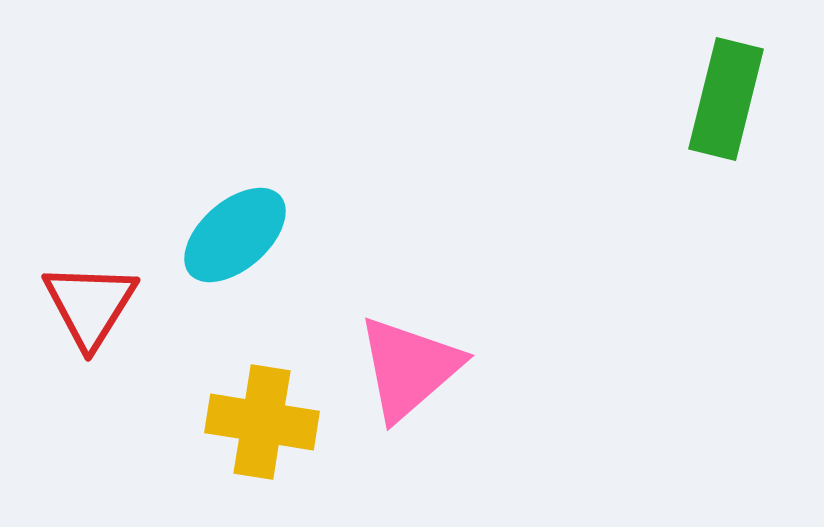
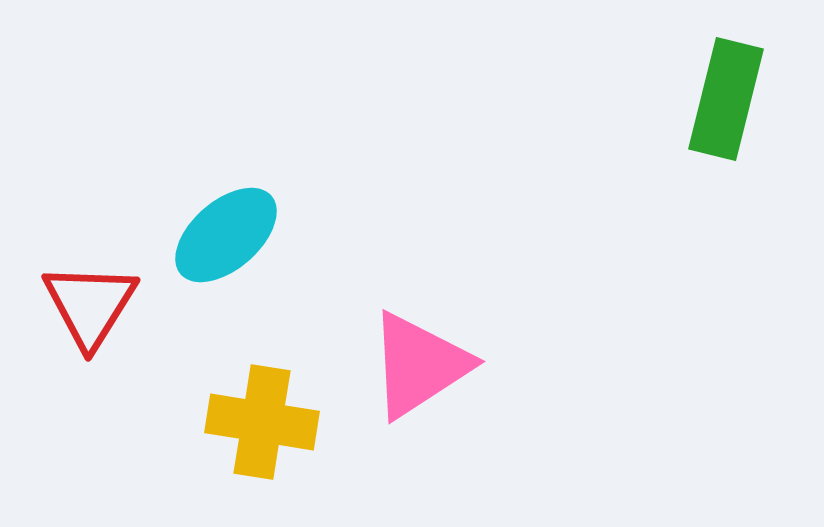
cyan ellipse: moved 9 px left
pink triangle: moved 10 px right, 3 px up; rotated 8 degrees clockwise
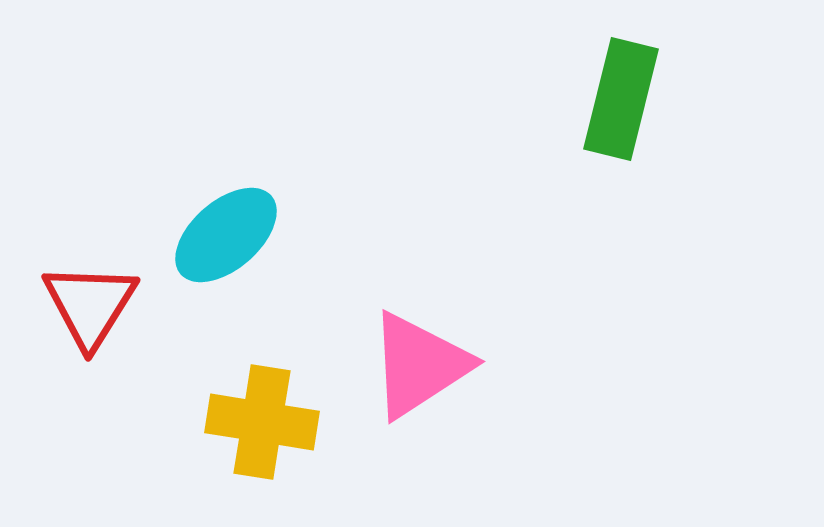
green rectangle: moved 105 px left
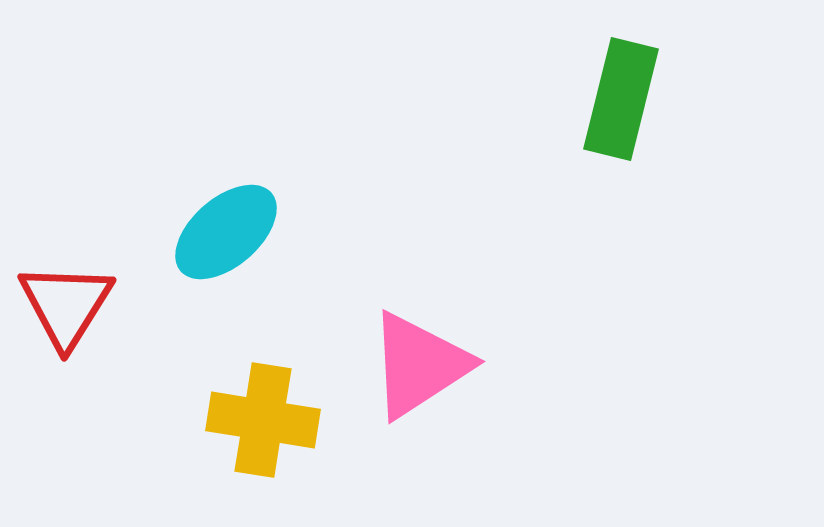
cyan ellipse: moved 3 px up
red triangle: moved 24 px left
yellow cross: moved 1 px right, 2 px up
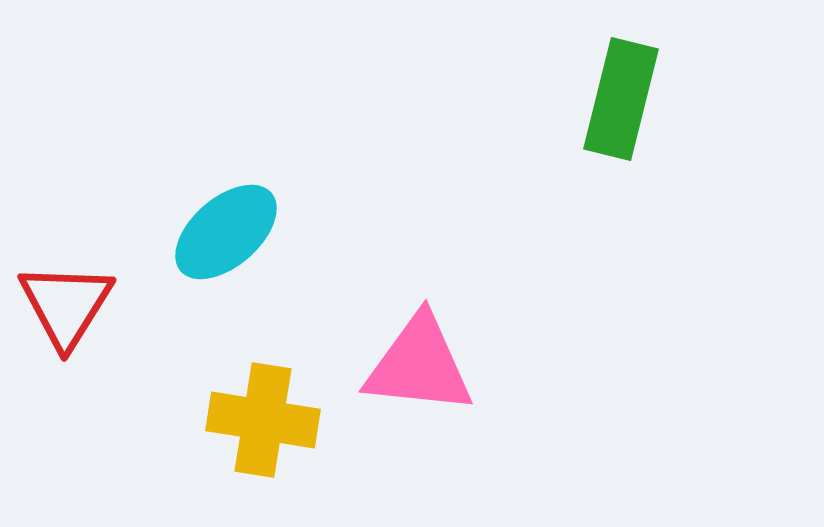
pink triangle: rotated 39 degrees clockwise
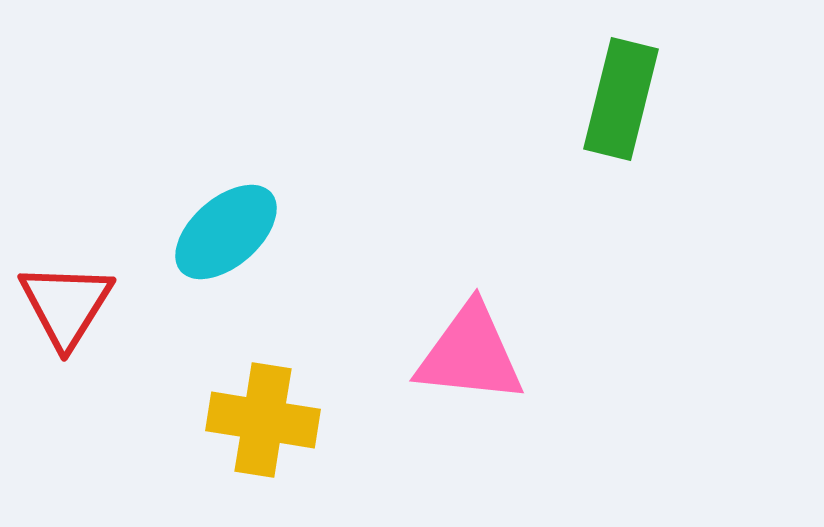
pink triangle: moved 51 px right, 11 px up
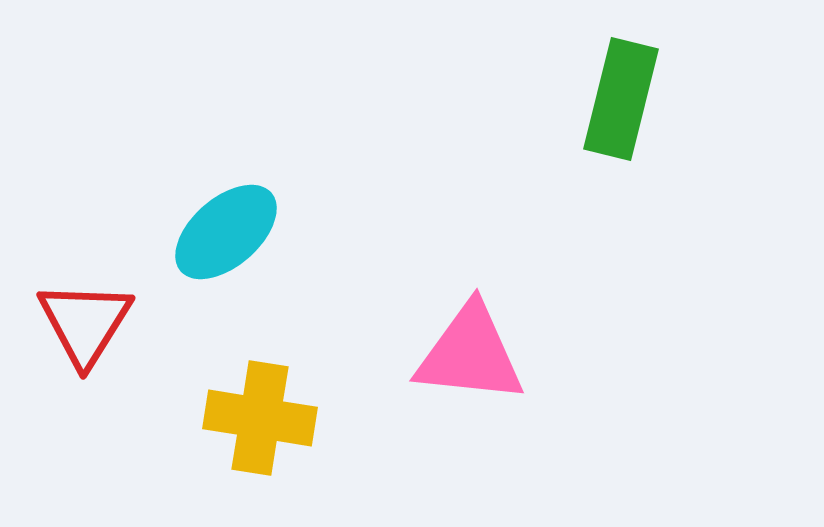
red triangle: moved 19 px right, 18 px down
yellow cross: moved 3 px left, 2 px up
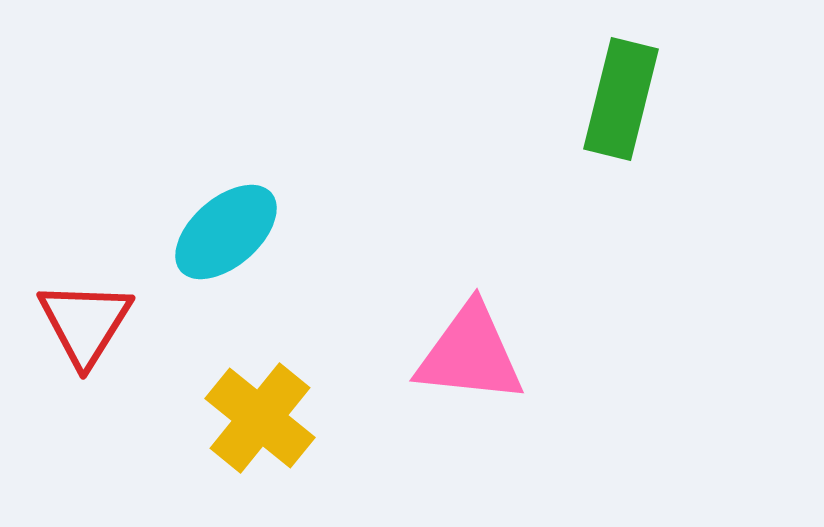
yellow cross: rotated 30 degrees clockwise
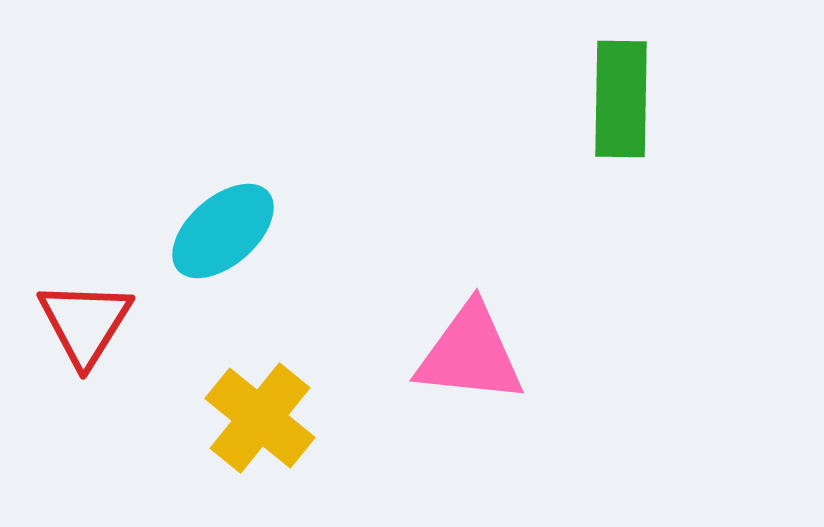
green rectangle: rotated 13 degrees counterclockwise
cyan ellipse: moved 3 px left, 1 px up
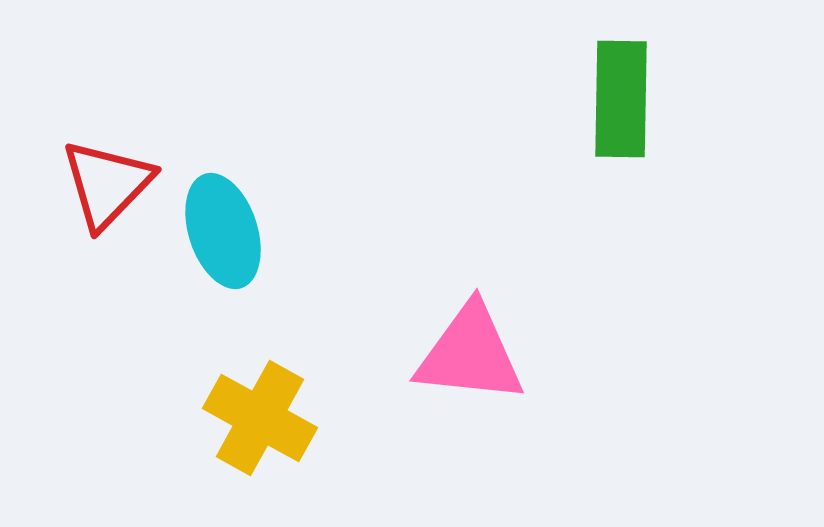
cyan ellipse: rotated 67 degrees counterclockwise
red triangle: moved 22 px right, 139 px up; rotated 12 degrees clockwise
yellow cross: rotated 10 degrees counterclockwise
